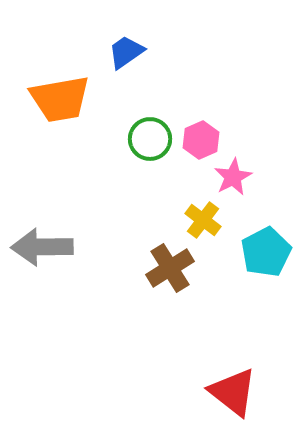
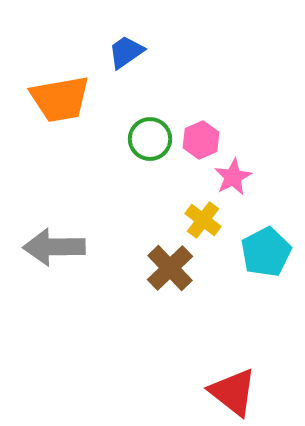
gray arrow: moved 12 px right
brown cross: rotated 12 degrees counterclockwise
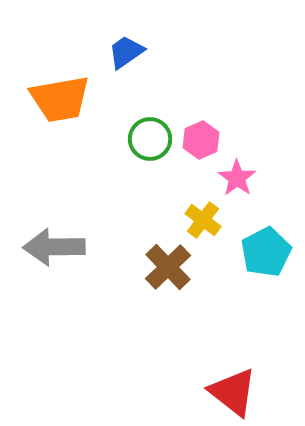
pink star: moved 4 px right, 1 px down; rotated 9 degrees counterclockwise
brown cross: moved 2 px left, 1 px up
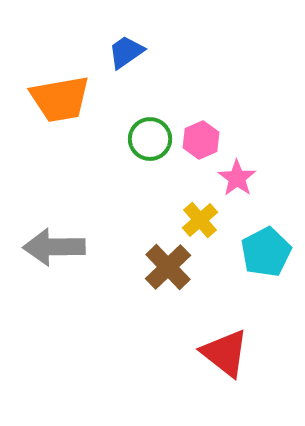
yellow cross: moved 3 px left; rotated 12 degrees clockwise
red triangle: moved 8 px left, 39 px up
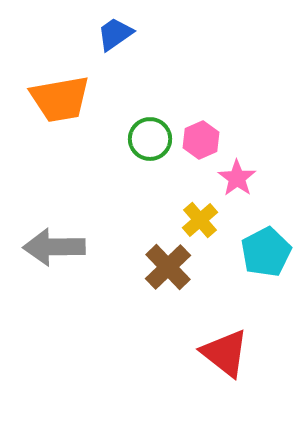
blue trapezoid: moved 11 px left, 18 px up
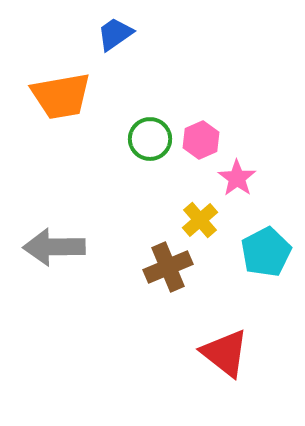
orange trapezoid: moved 1 px right, 3 px up
brown cross: rotated 21 degrees clockwise
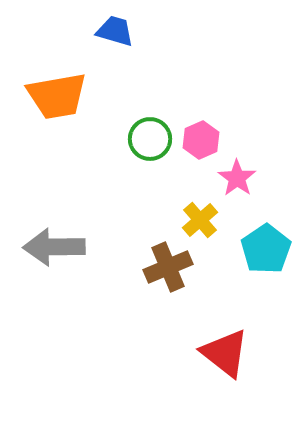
blue trapezoid: moved 3 px up; rotated 51 degrees clockwise
orange trapezoid: moved 4 px left
cyan pentagon: moved 3 px up; rotated 6 degrees counterclockwise
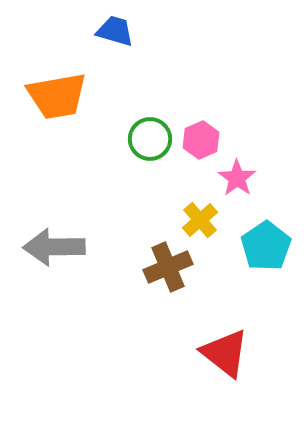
cyan pentagon: moved 3 px up
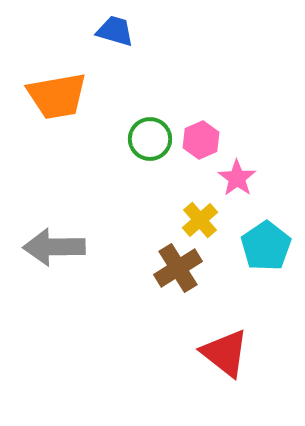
brown cross: moved 10 px right, 1 px down; rotated 9 degrees counterclockwise
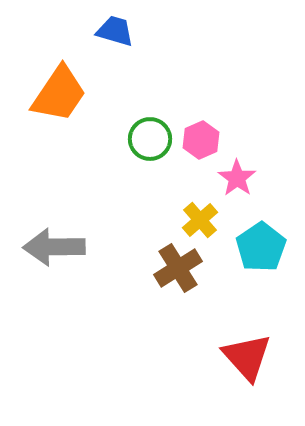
orange trapezoid: moved 2 px right, 2 px up; rotated 46 degrees counterclockwise
cyan pentagon: moved 5 px left, 1 px down
red triangle: moved 22 px right, 4 px down; rotated 10 degrees clockwise
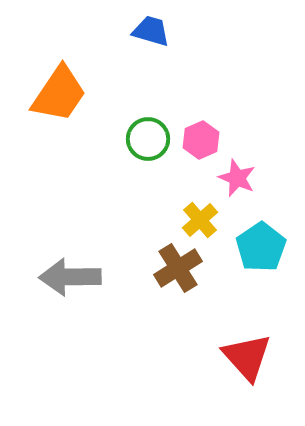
blue trapezoid: moved 36 px right
green circle: moved 2 px left
pink star: rotated 12 degrees counterclockwise
gray arrow: moved 16 px right, 30 px down
